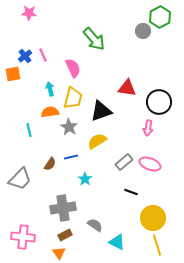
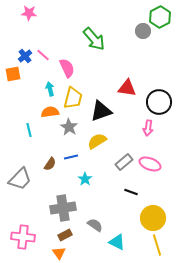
pink line: rotated 24 degrees counterclockwise
pink semicircle: moved 6 px left
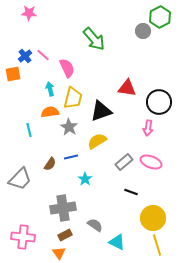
pink ellipse: moved 1 px right, 2 px up
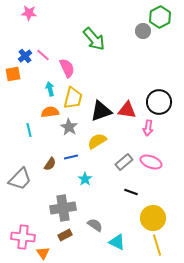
red triangle: moved 22 px down
orange triangle: moved 16 px left
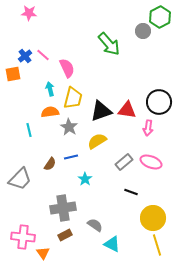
green arrow: moved 15 px right, 5 px down
cyan triangle: moved 5 px left, 2 px down
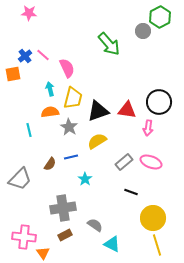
black triangle: moved 3 px left
pink cross: moved 1 px right
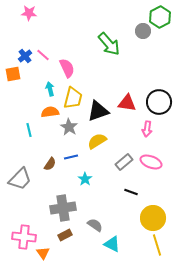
red triangle: moved 7 px up
pink arrow: moved 1 px left, 1 px down
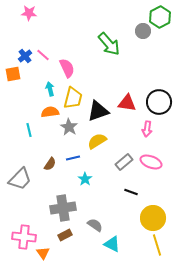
blue line: moved 2 px right, 1 px down
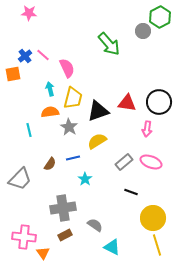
cyan triangle: moved 3 px down
